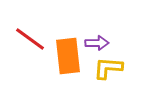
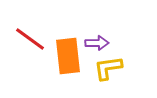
yellow L-shape: rotated 12 degrees counterclockwise
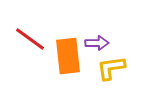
yellow L-shape: moved 3 px right
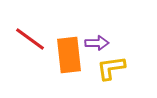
orange rectangle: moved 1 px right, 1 px up
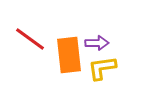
yellow L-shape: moved 9 px left
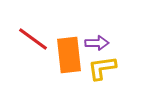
red line: moved 3 px right
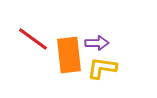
yellow L-shape: rotated 16 degrees clockwise
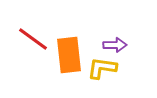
purple arrow: moved 18 px right, 2 px down
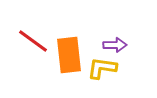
red line: moved 2 px down
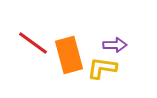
red line: moved 2 px down
orange rectangle: rotated 9 degrees counterclockwise
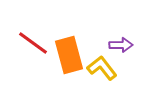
purple arrow: moved 6 px right
yellow L-shape: rotated 44 degrees clockwise
